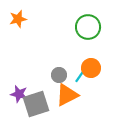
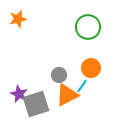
cyan line: moved 2 px right, 10 px down
purple star: rotated 12 degrees clockwise
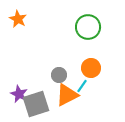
orange star: rotated 30 degrees counterclockwise
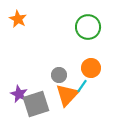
orange triangle: rotated 20 degrees counterclockwise
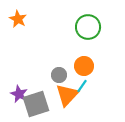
orange circle: moved 7 px left, 2 px up
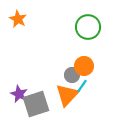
gray circle: moved 13 px right
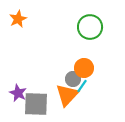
orange star: rotated 18 degrees clockwise
green circle: moved 2 px right
orange circle: moved 2 px down
gray circle: moved 1 px right, 4 px down
purple star: moved 1 px left, 1 px up
gray square: rotated 20 degrees clockwise
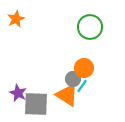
orange star: moved 2 px left
orange triangle: rotated 40 degrees counterclockwise
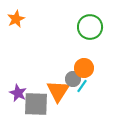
orange triangle: moved 9 px left, 4 px up; rotated 30 degrees clockwise
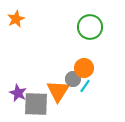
cyan line: moved 3 px right
